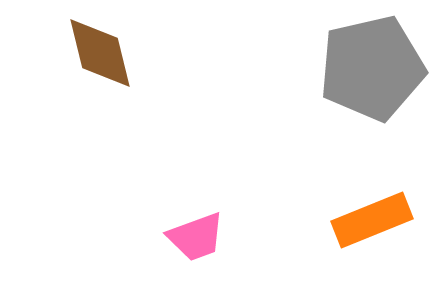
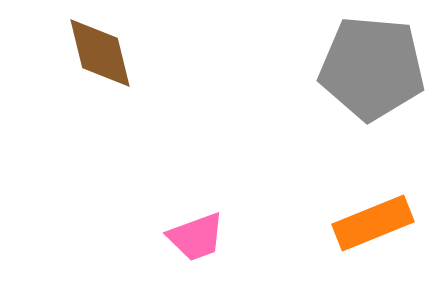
gray pentagon: rotated 18 degrees clockwise
orange rectangle: moved 1 px right, 3 px down
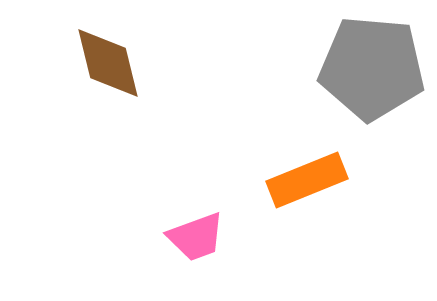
brown diamond: moved 8 px right, 10 px down
orange rectangle: moved 66 px left, 43 px up
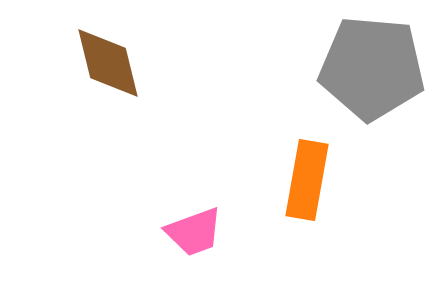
orange rectangle: rotated 58 degrees counterclockwise
pink trapezoid: moved 2 px left, 5 px up
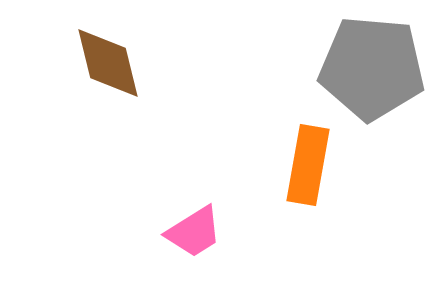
orange rectangle: moved 1 px right, 15 px up
pink trapezoid: rotated 12 degrees counterclockwise
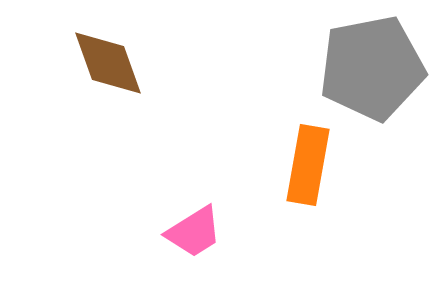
brown diamond: rotated 6 degrees counterclockwise
gray pentagon: rotated 16 degrees counterclockwise
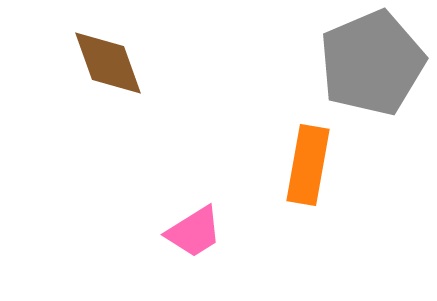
gray pentagon: moved 5 px up; rotated 12 degrees counterclockwise
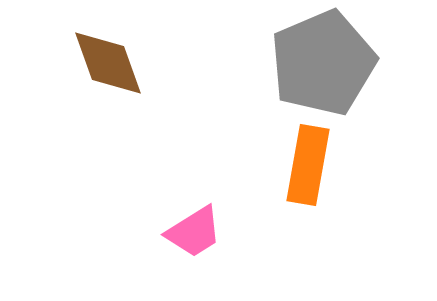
gray pentagon: moved 49 px left
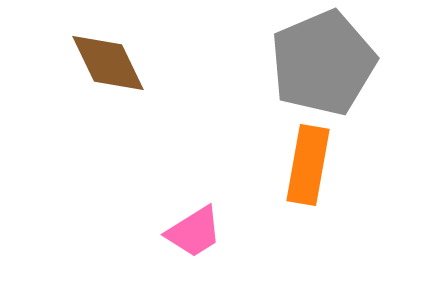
brown diamond: rotated 6 degrees counterclockwise
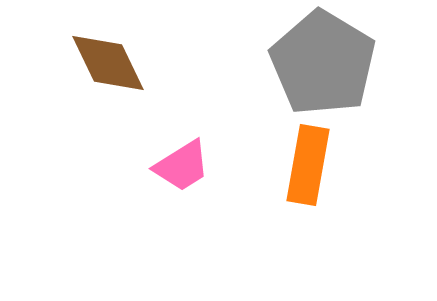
gray pentagon: rotated 18 degrees counterclockwise
pink trapezoid: moved 12 px left, 66 px up
